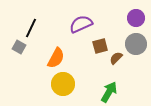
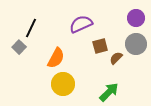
gray square: rotated 16 degrees clockwise
green arrow: rotated 15 degrees clockwise
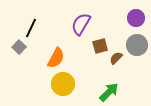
purple semicircle: rotated 35 degrees counterclockwise
gray circle: moved 1 px right, 1 px down
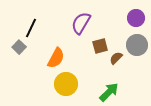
purple semicircle: moved 1 px up
yellow circle: moved 3 px right
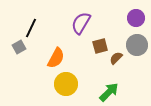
gray square: rotated 16 degrees clockwise
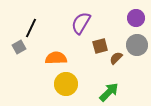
orange semicircle: rotated 120 degrees counterclockwise
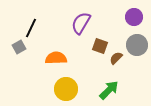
purple circle: moved 2 px left, 1 px up
brown square: rotated 35 degrees clockwise
yellow circle: moved 5 px down
green arrow: moved 2 px up
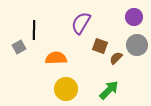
black line: moved 3 px right, 2 px down; rotated 24 degrees counterclockwise
